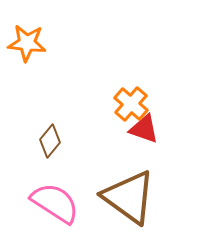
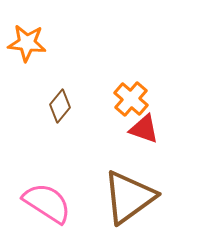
orange cross: moved 5 px up
brown diamond: moved 10 px right, 35 px up
brown triangle: rotated 48 degrees clockwise
pink semicircle: moved 8 px left
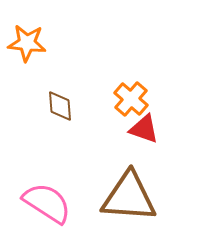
brown diamond: rotated 44 degrees counterclockwise
brown triangle: rotated 40 degrees clockwise
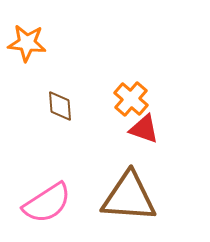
pink semicircle: rotated 114 degrees clockwise
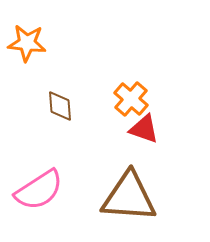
pink semicircle: moved 8 px left, 13 px up
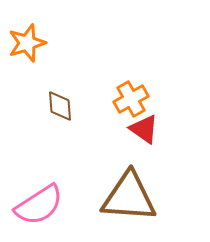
orange star: rotated 24 degrees counterclockwise
orange cross: rotated 20 degrees clockwise
red triangle: rotated 16 degrees clockwise
pink semicircle: moved 15 px down
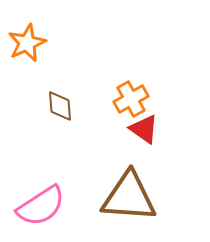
orange star: rotated 6 degrees counterclockwise
pink semicircle: moved 2 px right, 1 px down
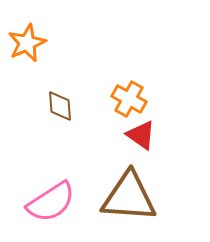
orange cross: moved 2 px left; rotated 32 degrees counterclockwise
red triangle: moved 3 px left, 6 px down
pink semicircle: moved 10 px right, 4 px up
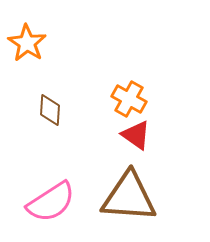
orange star: rotated 15 degrees counterclockwise
brown diamond: moved 10 px left, 4 px down; rotated 8 degrees clockwise
red triangle: moved 5 px left
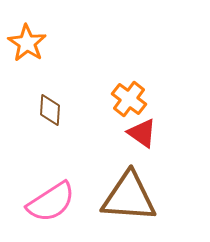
orange cross: rotated 8 degrees clockwise
red triangle: moved 6 px right, 2 px up
